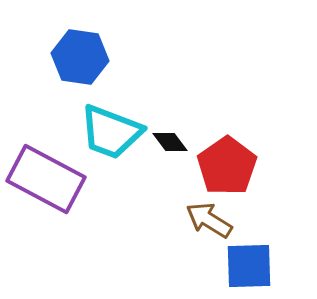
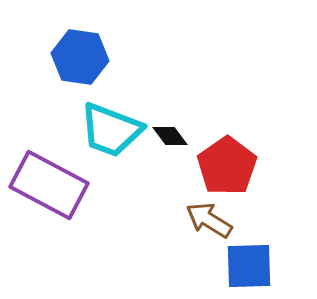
cyan trapezoid: moved 2 px up
black diamond: moved 6 px up
purple rectangle: moved 3 px right, 6 px down
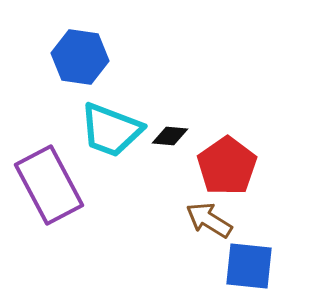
black diamond: rotated 48 degrees counterclockwise
purple rectangle: rotated 34 degrees clockwise
blue square: rotated 8 degrees clockwise
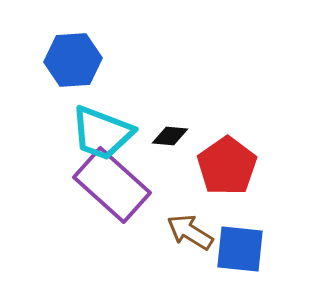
blue hexagon: moved 7 px left, 3 px down; rotated 12 degrees counterclockwise
cyan trapezoid: moved 9 px left, 3 px down
purple rectangle: moved 63 px right; rotated 20 degrees counterclockwise
brown arrow: moved 19 px left, 12 px down
blue square: moved 9 px left, 17 px up
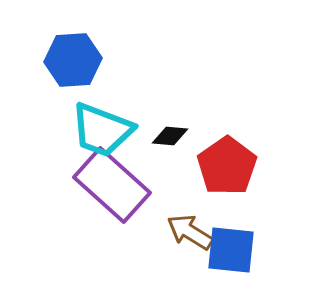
cyan trapezoid: moved 3 px up
blue square: moved 9 px left, 1 px down
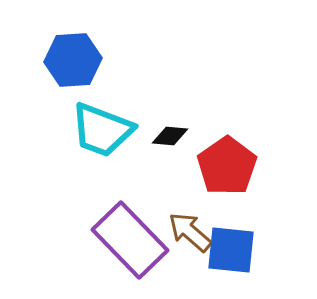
purple rectangle: moved 18 px right, 55 px down; rotated 4 degrees clockwise
brown arrow: rotated 9 degrees clockwise
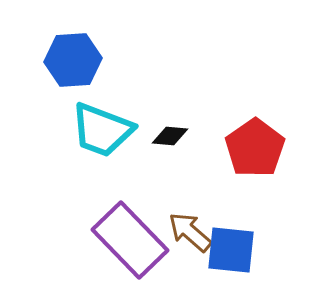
red pentagon: moved 28 px right, 18 px up
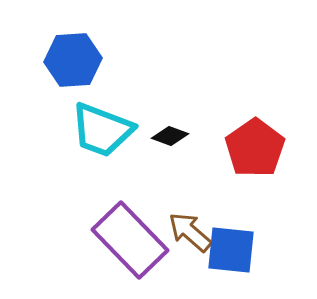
black diamond: rotated 15 degrees clockwise
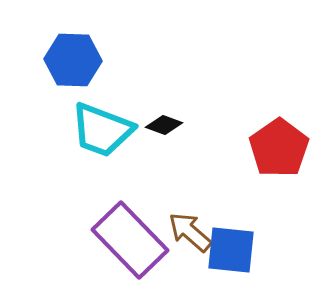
blue hexagon: rotated 6 degrees clockwise
black diamond: moved 6 px left, 11 px up
red pentagon: moved 24 px right
